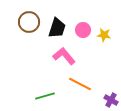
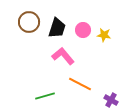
pink L-shape: moved 1 px left
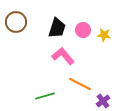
brown circle: moved 13 px left
purple cross: moved 8 px left, 1 px down; rotated 24 degrees clockwise
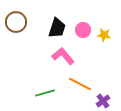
green line: moved 3 px up
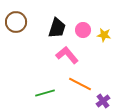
pink L-shape: moved 4 px right, 1 px up
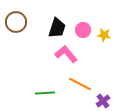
pink L-shape: moved 1 px left, 1 px up
green line: rotated 12 degrees clockwise
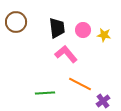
black trapezoid: rotated 25 degrees counterclockwise
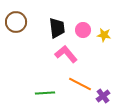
purple cross: moved 5 px up
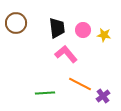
brown circle: moved 1 px down
